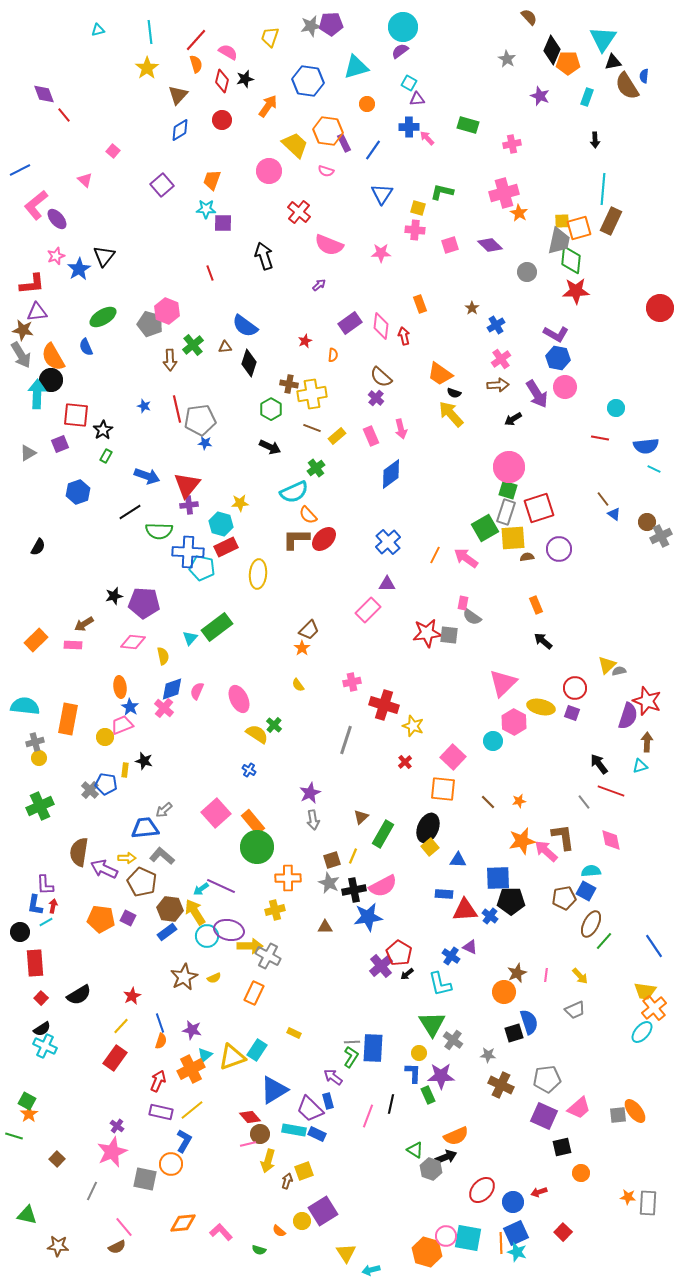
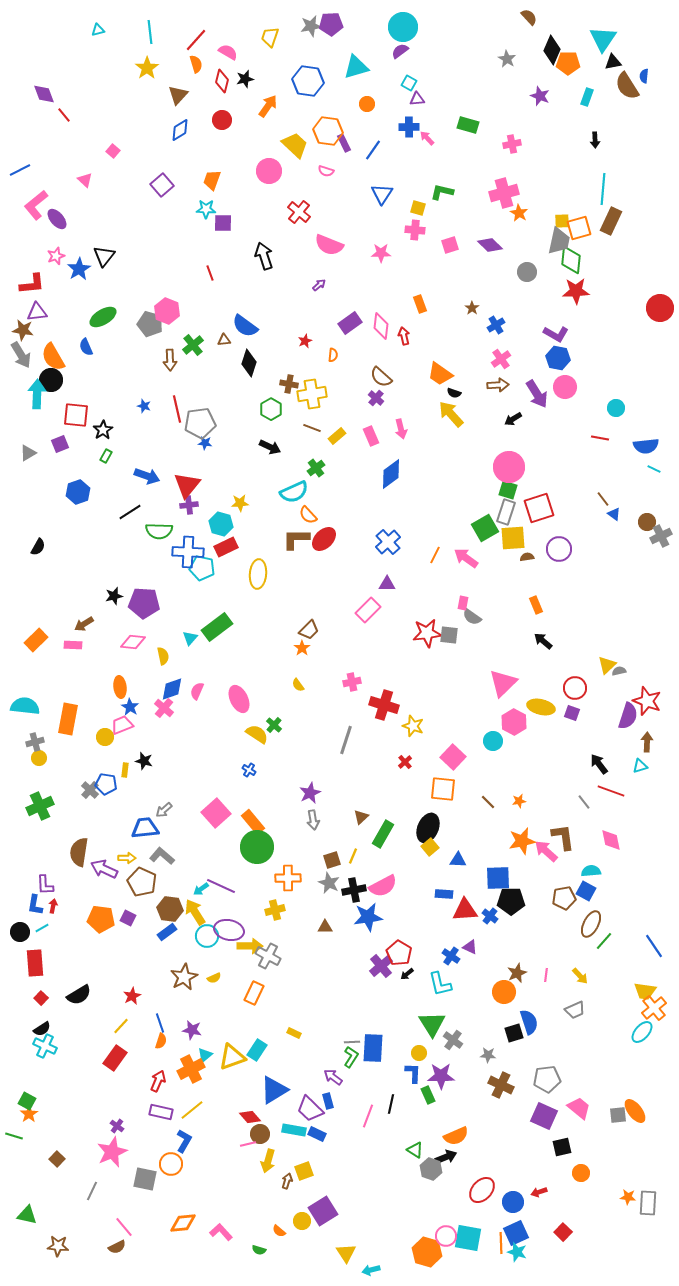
brown triangle at (225, 347): moved 1 px left, 7 px up
gray pentagon at (200, 420): moved 3 px down
cyan line at (46, 922): moved 4 px left, 6 px down
pink trapezoid at (579, 1108): rotated 100 degrees counterclockwise
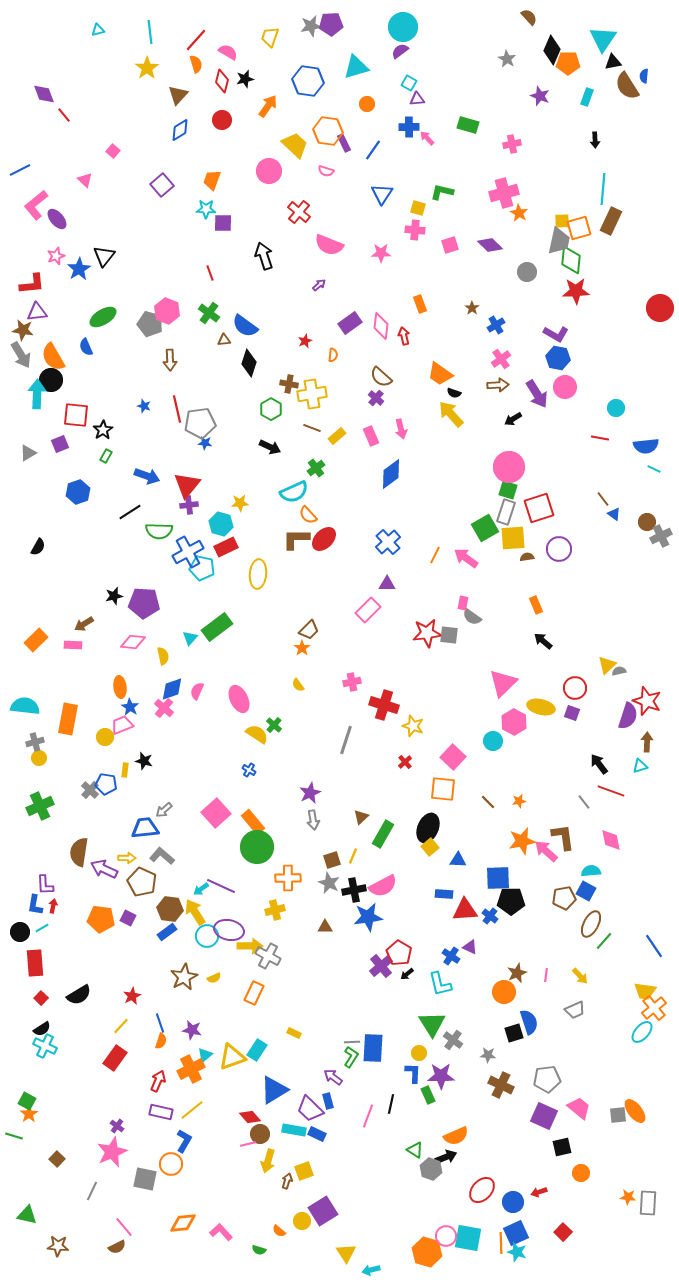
green cross at (193, 345): moved 16 px right, 32 px up; rotated 15 degrees counterclockwise
blue cross at (188, 552): rotated 32 degrees counterclockwise
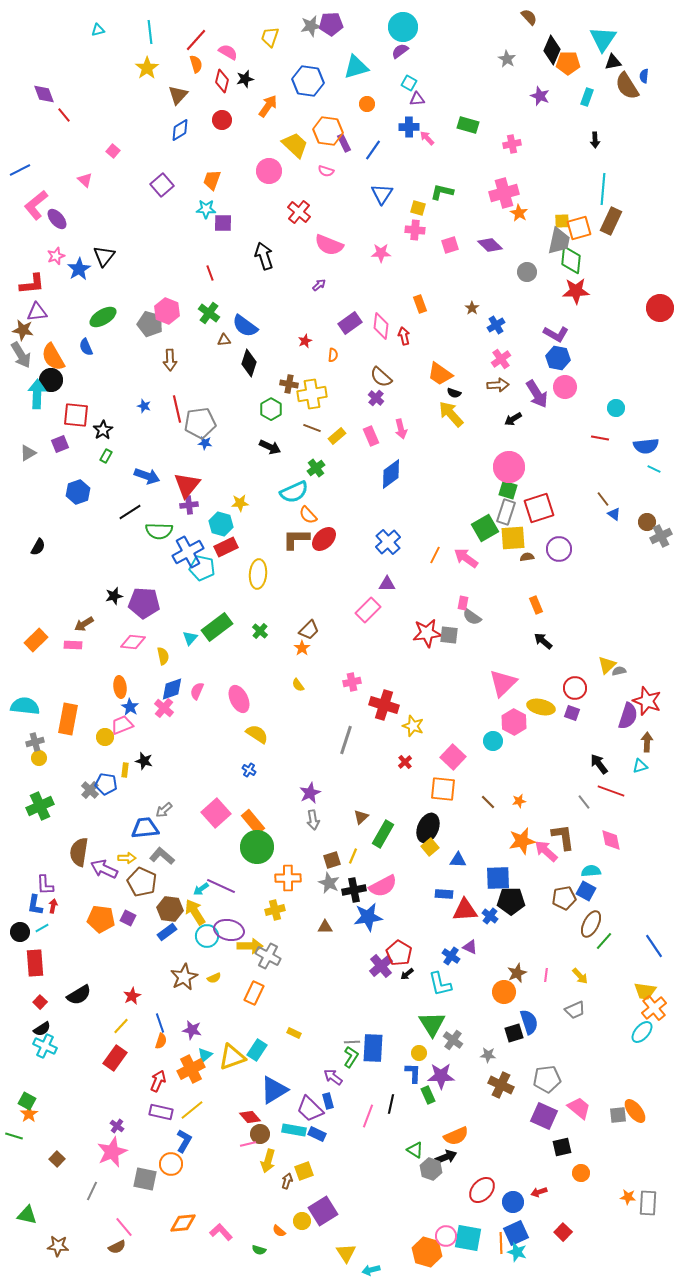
green cross at (274, 725): moved 14 px left, 94 px up
red square at (41, 998): moved 1 px left, 4 px down
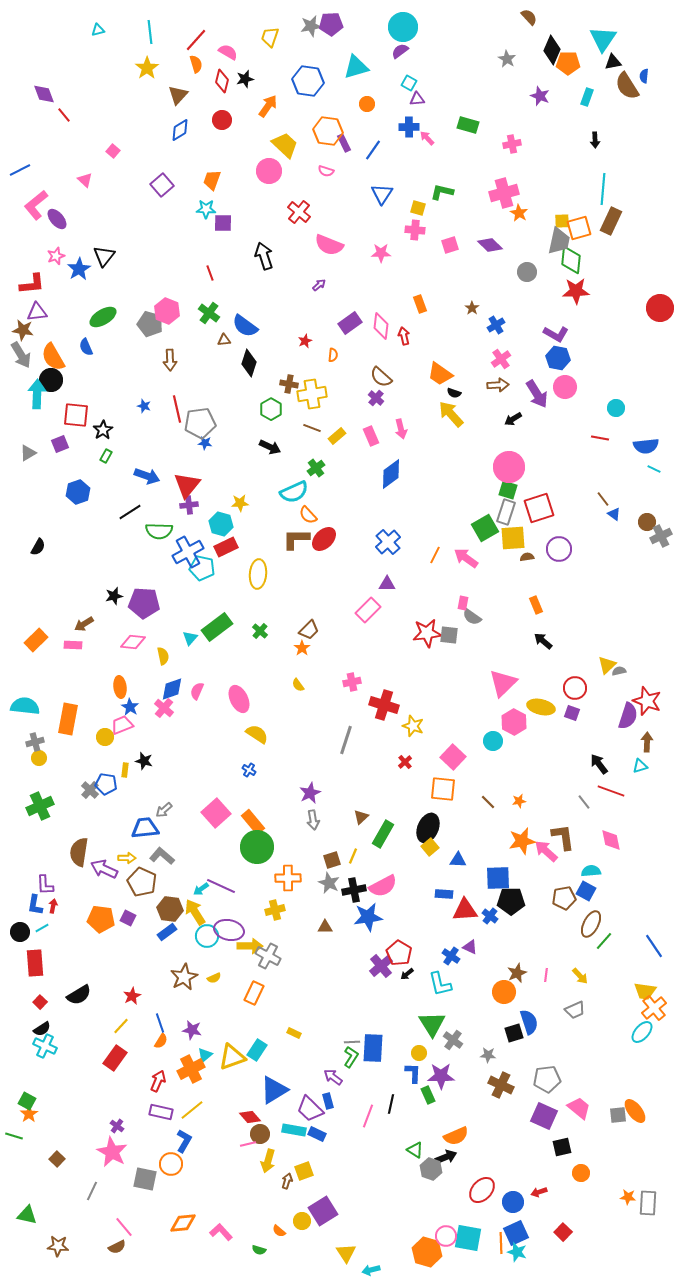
yellow trapezoid at (295, 145): moved 10 px left
orange semicircle at (161, 1041): rotated 14 degrees clockwise
pink star at (112, 1152): rotated 20 degrees counterclockwise
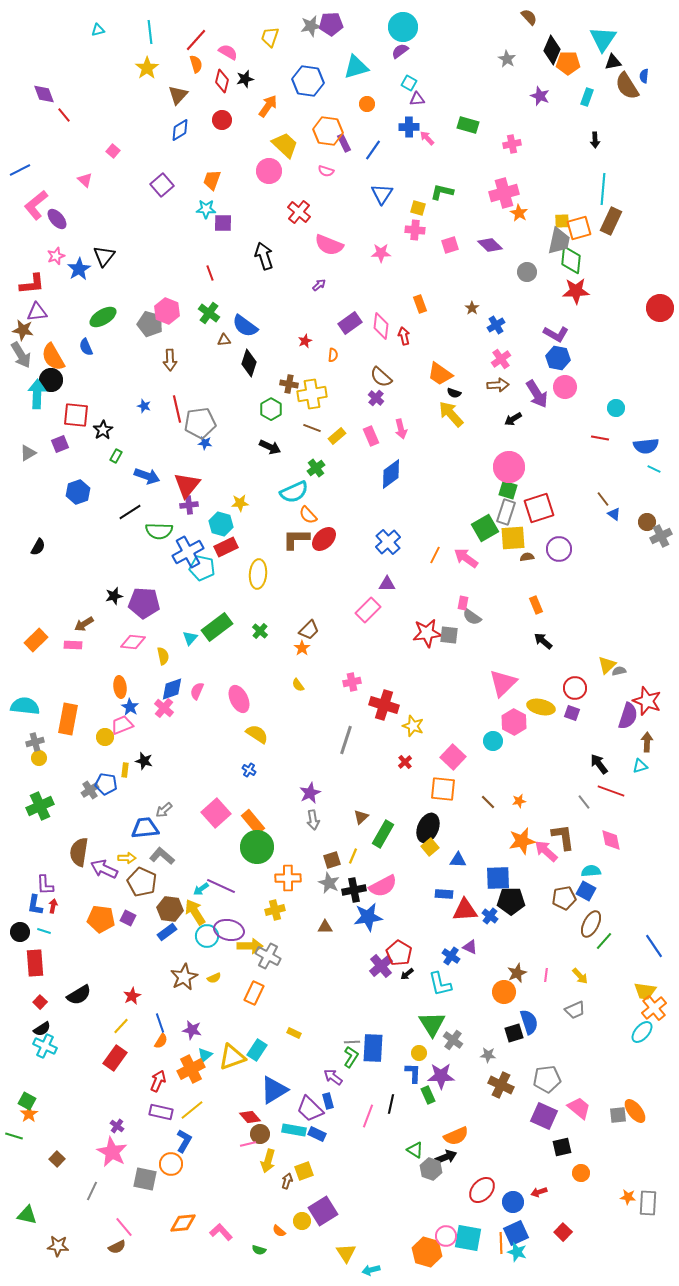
green rectangle at (106, 456): moved 10 px right
gray cross at (90, 790): rotated 12 degrees clockwise
cyan line at (42, 928): moved 2 px right, 3 px down; rotated 48 degrees clockwise
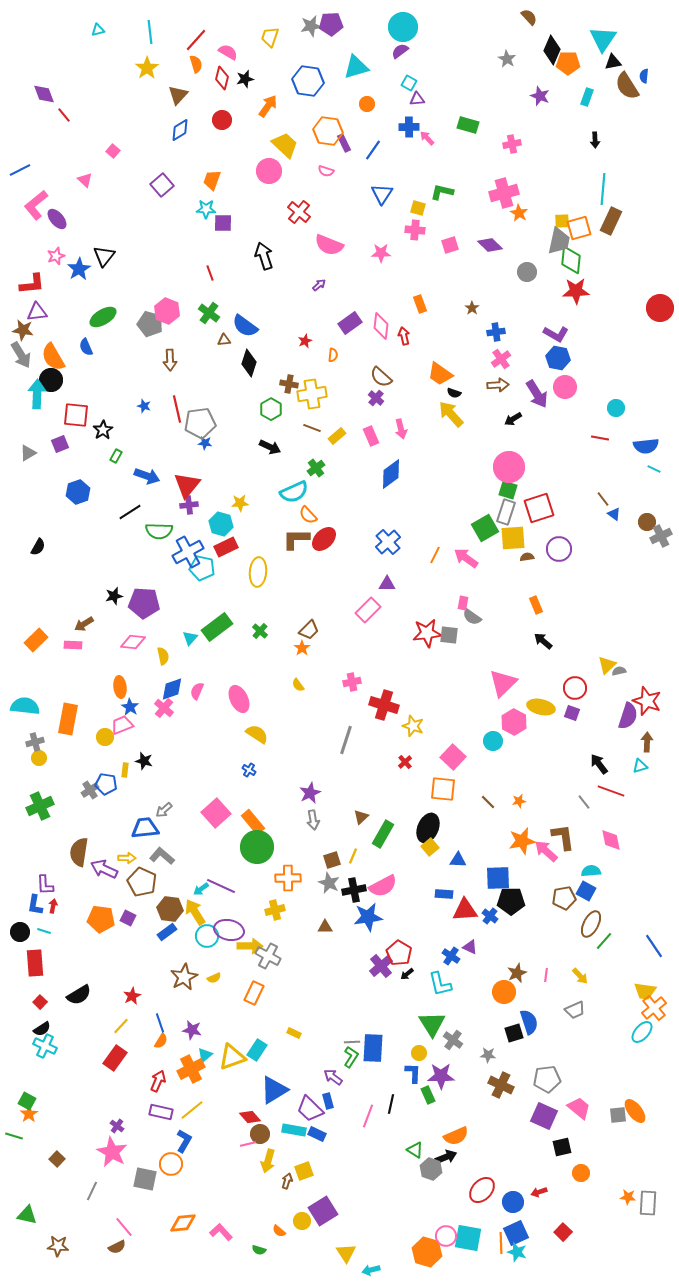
red diamond at (222, 81): moved 3 px up
blue cross at (496, 325): moved 7 px down; rotated 24 degrees clockwise
yellow ellipse at (258, 574): moved 2 px up
